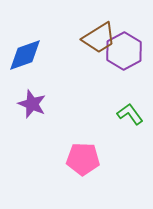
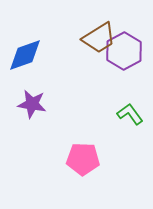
purple star: rotated 12 degrees counterclockwise
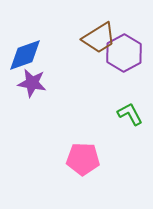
purple hexagon: moved 2 px down
purple star: moved 21 px up
green L-shape: rotated 8 degrees clockwise
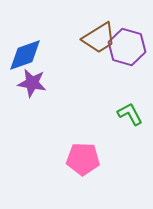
purple hexagon: moved 3 px right, 6 px up; rotated 15 degrees counterclockwise
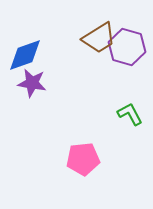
pink pentagon: rotated 8 degrees counterclockwise
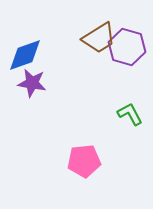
pink pentagon: moved 1 px right, 2 px down
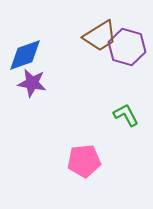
brown trapezoid: moved 1 px right, 2 px up
green L-shape: moved 4 px left, 1 px down
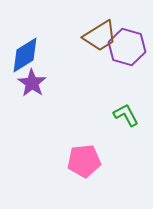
blue diamond: rotated 12 degrees counterclockwise
purple star: rotated 24 degrees clockwise
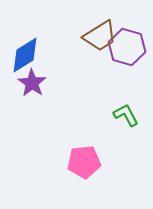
pink pentagon: moved 1 px down
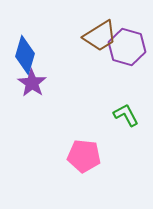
blue diamond: rotated 42 degrees counterclockwise
pink pentagon: moved 6 px up; rotated 12 degrees clockwise
